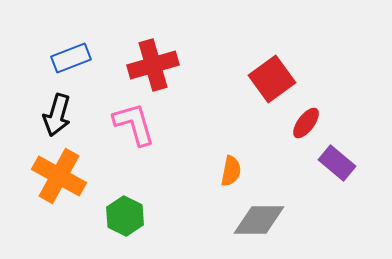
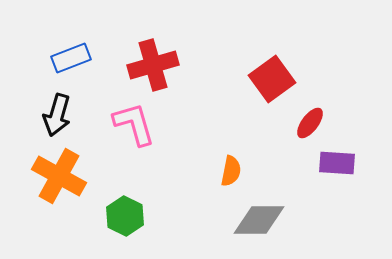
red ellipse: moved 4 px right
purple rectangle: rotated 36 degrees counterclockwise
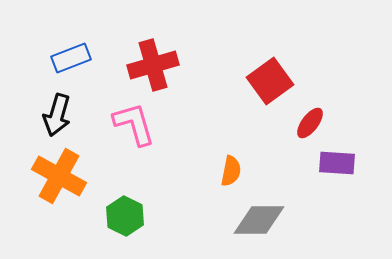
red square: moved 2 px left, 2 px down
